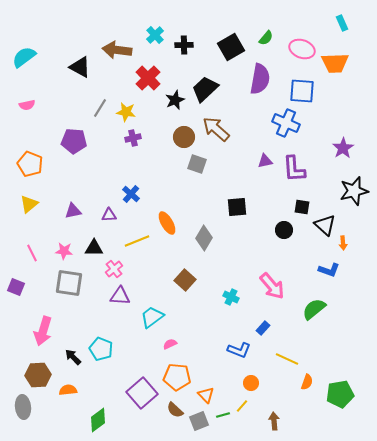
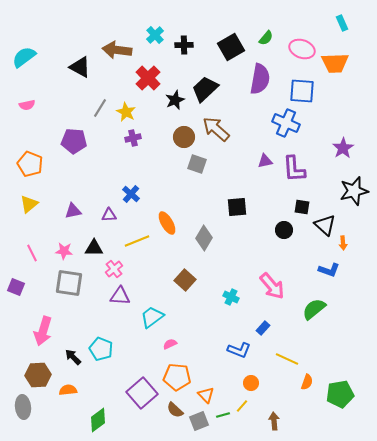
yellow star at (126, 112): rotated 18 degrees clockwise
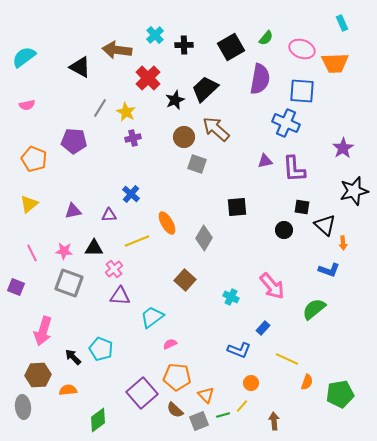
orange pentagon at (30, 164): moved 4 px right, 5 px up
gray square at (69, 283): rotated 12 degrees clockwise
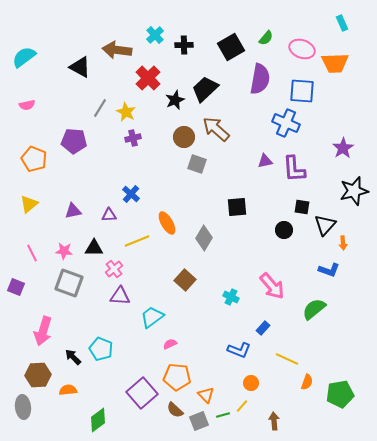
black triangle at (325, 225): rotated 30 degrees clockwise
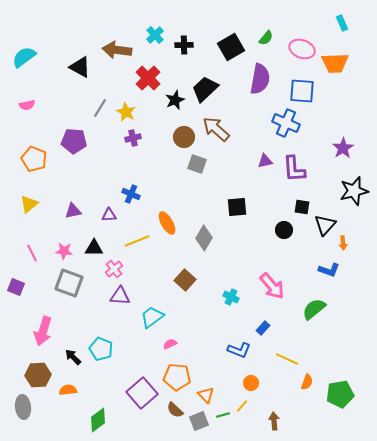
blue cross at (131, 194): rotated 18 degrees counterclockwise
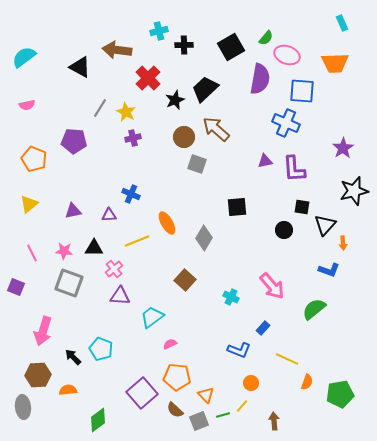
cyan cross at (155, 35): moved 4 px right, 4 px up; rotated 30 degrees clockwise
pink ellipse at (302, 49): moved 15 px left, 6 px down
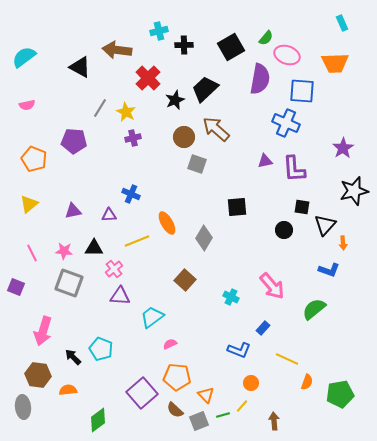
brown hexagon at (38, 375): rotated 10 degrees clockwise
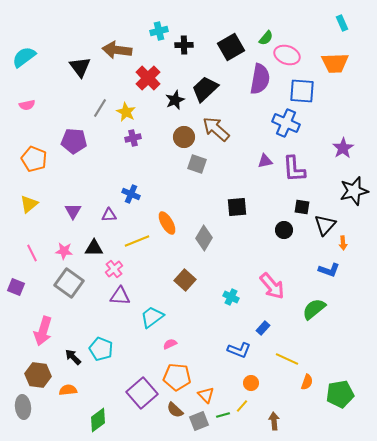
black triangle at (80, 67): rotated 25 degrees clockwise
purple triangle at (73, 211): rotated 48 degrees counterclockwise
gray square at (69, 283): rotated 16 degrees clockwise
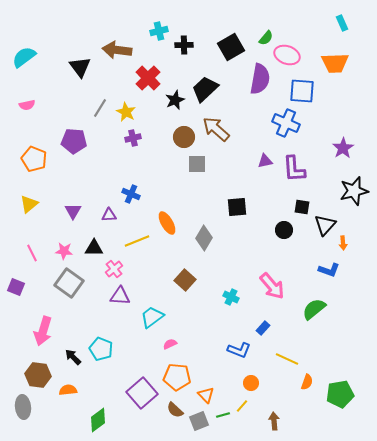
gray square at (197, 164): rotated 18 degrees counterclockwise
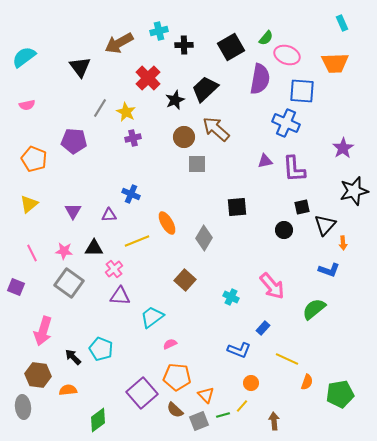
brown arrow at (117, 50): moved 2 px right, 7 px up; rotated 36 degrees counterclockwise
black square at (302, 207): rotated 21 degrees counterclockwise
